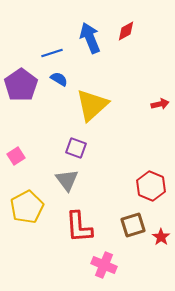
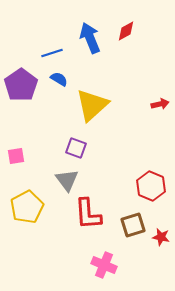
pink square: rotated 24 degrees clockwise
red L-shape: moved 9 px right, 13 px up
red star: rotated 24 degrees counterclockwise
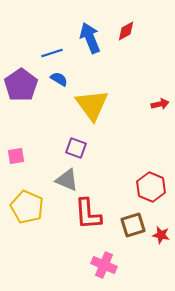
yellow triangle: rotated 24 degrees counterclockwise
gray triangle: rotated 30 degrees counterclockwise
red hexagon: moved 1 px down
yellow pentagon: rotated 20 degrees counterclockwise
red star: moved 2 px up
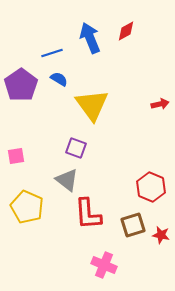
gray triangle: rotated 15 degrees clockwise
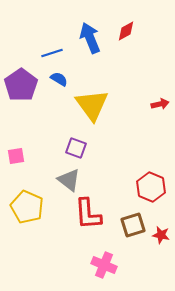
gray triangle: moved 2 px right
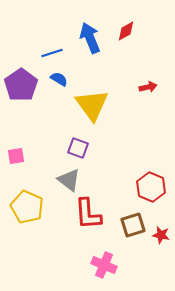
red arrow: moved 12 px left, 17 px up
purple square: moved 2 px right
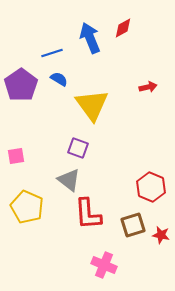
red diamond: moved 3 px left, 3 px up
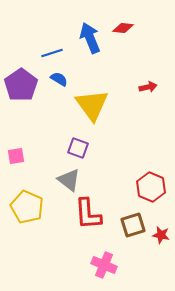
red diamond: rotated 35 degrees clockwise
